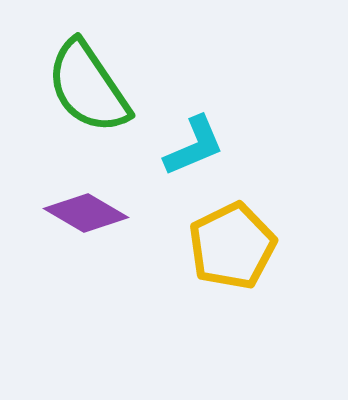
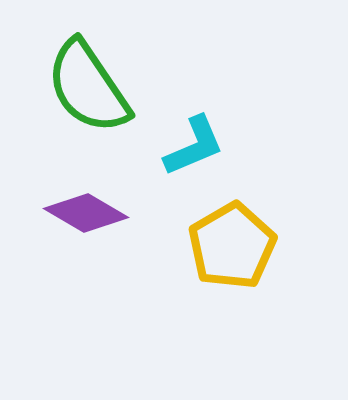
yellow pentagon: rotated 4 degrees counterclockwise
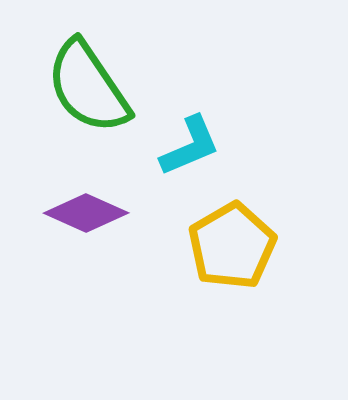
cyan L-shape: moved 4 px left
purple diamond: rotated 6 degrees counterclockwise
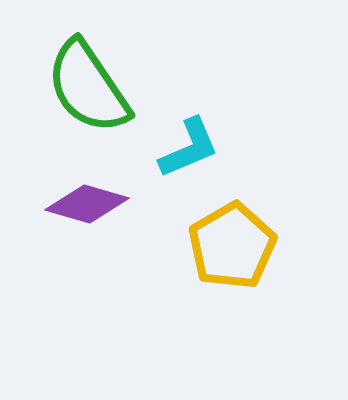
cyan L-shape: moved 1 px left, 2 px down
purple diamond: moved 1 px right, 9 px up; rotated 8 degrees counterclockwise
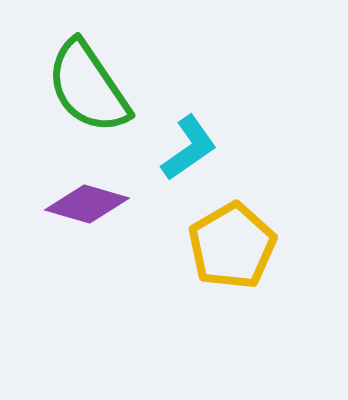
cyan L-shape: rotated 12 degrees counterclockwise
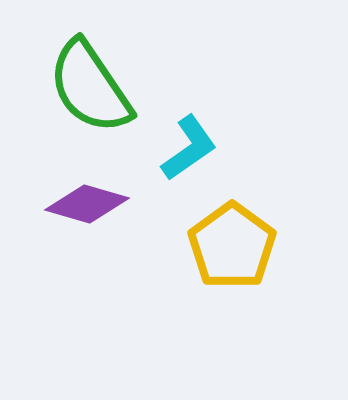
green semicircle: moved 2 px right
yellow pentagon: rotated 6 degrees counterclockwise
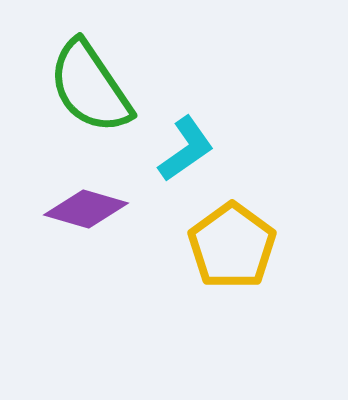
cyan L-shape: moved 3 px left, 1 px down
purple diamond: moved 1 px left, 5 px down
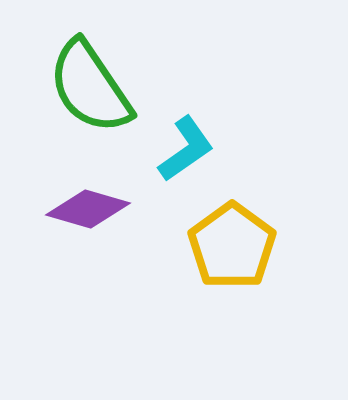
purple diamond: moved 2 px right
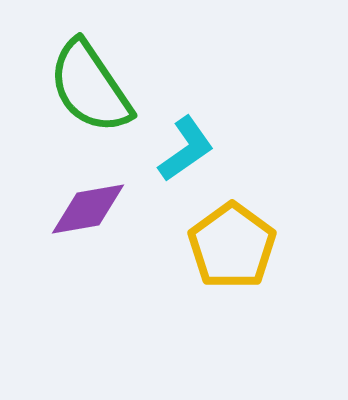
purple diamond: rotated 26 degrees counterclockwise
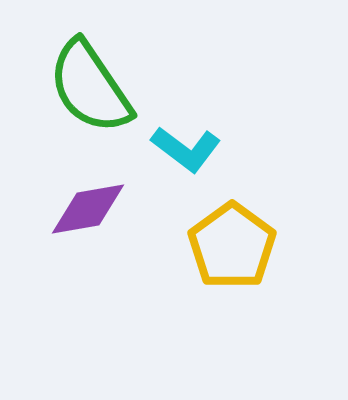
cyan L-shape: rotated 72 degrees clockwise
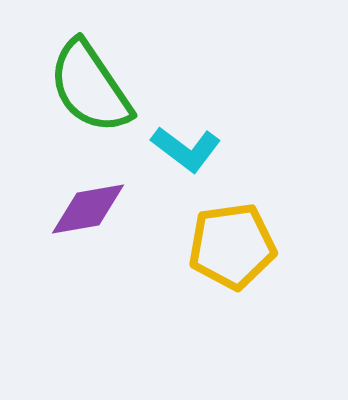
yellow pentagon: rotated 28 degrees clockwise
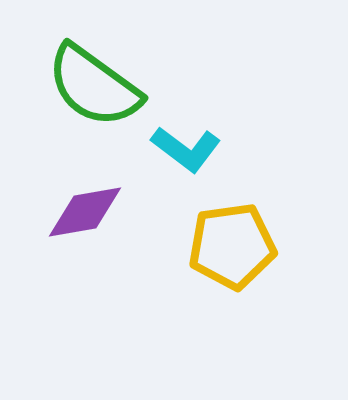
green semicircle: moved 4 px right, 1 px up; rotated 20 degrees counterclockwise
purple diamond: moved 3 px left, 3 px down
